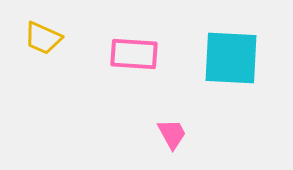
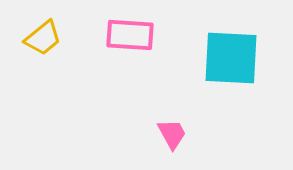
yellow trapezoid: rotated 63 degrees counterclockwise
pink rectangle: moved 4 px left, 19 px up
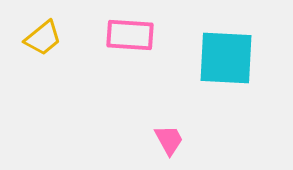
cyan square: moved 5 px left
pink trapezoid: moved 3 px left, 6 px down
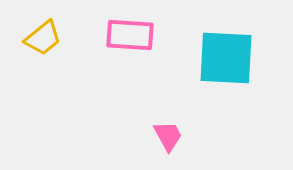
pink trapezoid: moved 1 px left, 4 px up
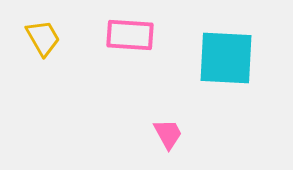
yellow trapezoid: rotated 81 degrees counterclockwise
pink trapezoid: moved 2 px up
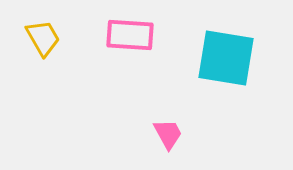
cyan square: rotated 6 degrees clockwise
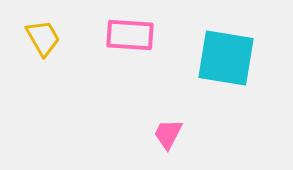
pink trapezoid: rotated 124 degrees counterclockwise
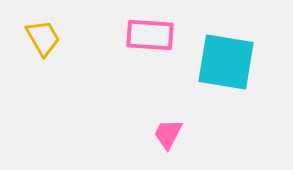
pink rectangle: moved 20 px right
cyan square: moved 4 px down
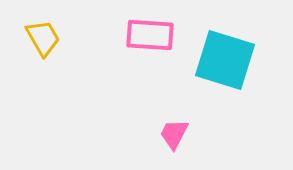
cyan square: moved 1 px left, 2 px up; rotated 8 degrees clockwise
pink trapezoid: moved 6 px right
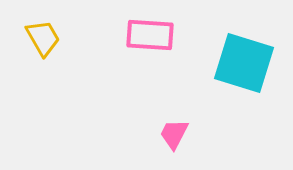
cyan square: moved 19 px right, 3 px down
